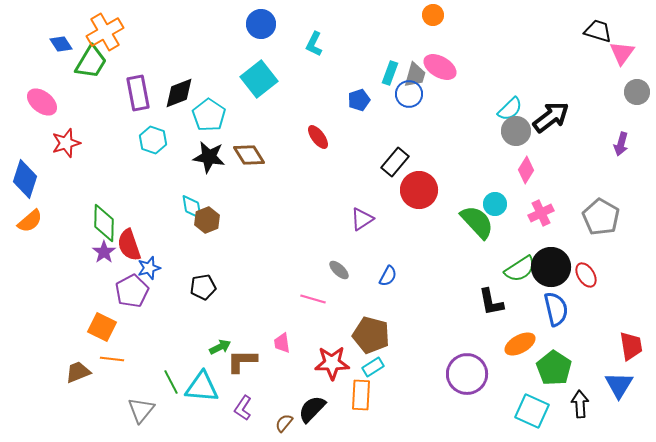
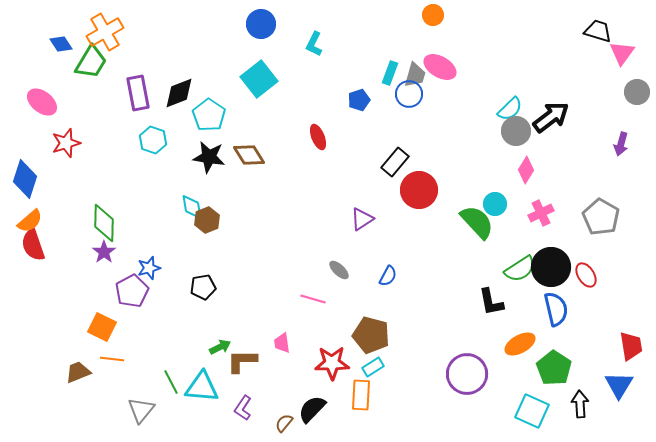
red ellipse at (318, 137): rotated 15 degrees clockwise
red semicircle at (129, 245): moved 96 px left
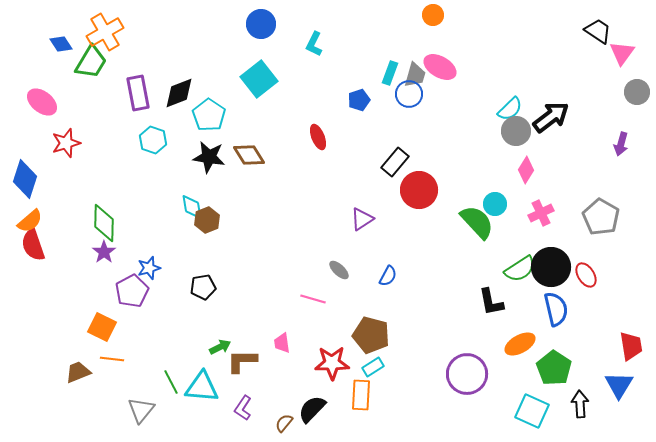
black trapezoid at (598, 31): rotated 16 degrees clockwise
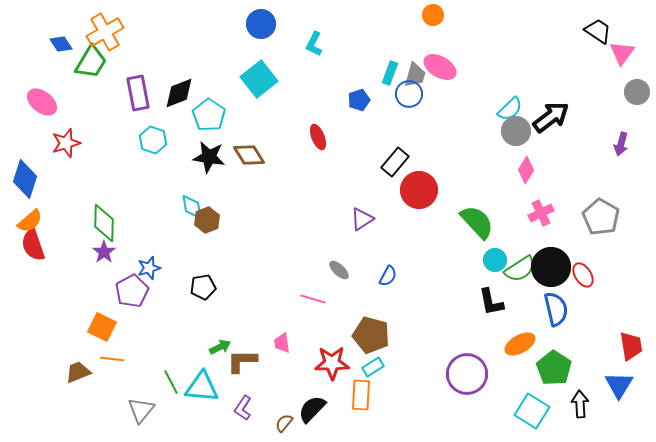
cyan circle at (495, 204): moved 56 px down
red ellipse at (586, 275): moved 3 px left
cyan square at (532, 411): rotated 8 degrees clockwise
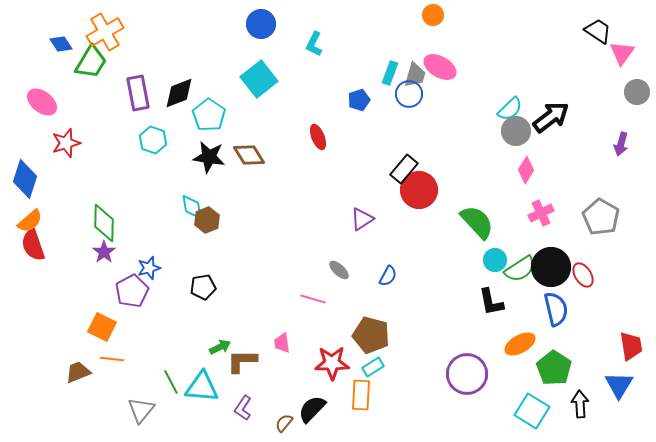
black rectangle at (395, 162): moved 9 px right, 7 px down
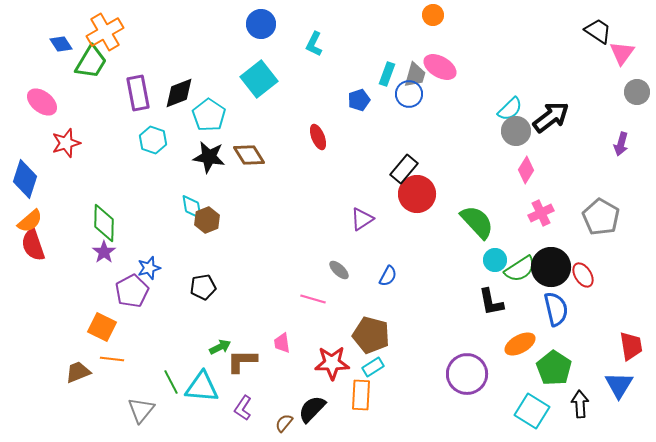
cyan rectangle at (390, 73): moved 3 px left, 1 px down
red circle at (419, 190): moved 2 px left, 4 px down
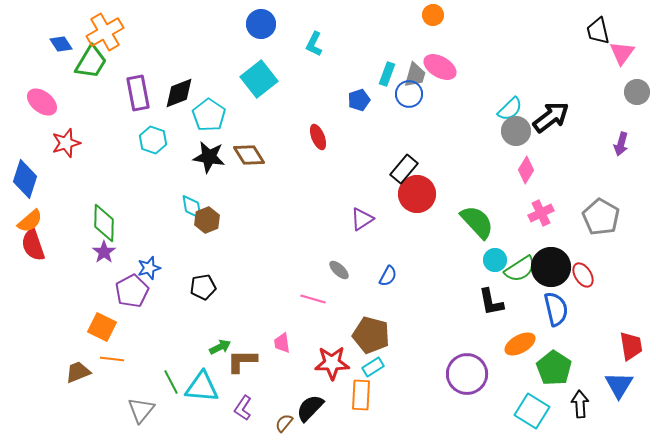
black trapezoid at (598, 31): rotated 136 degrees counterclockwise
black semicircle at (312, 409): moved 2 px left, 1 px up
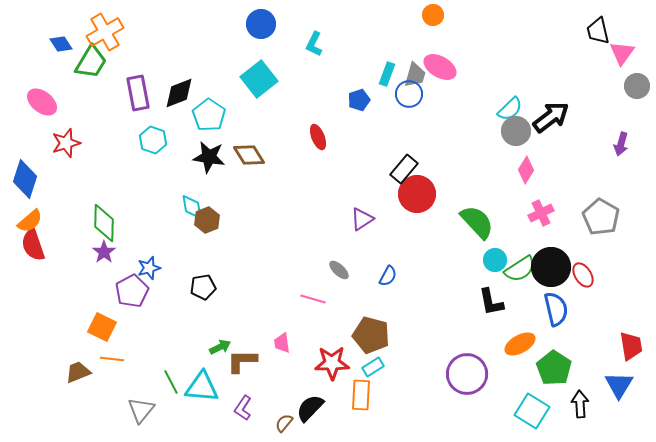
gray circle at (637, 92): moved 6 px up
